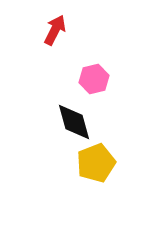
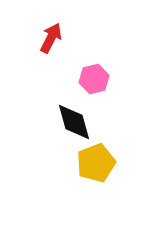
red arrow: moved 4 px left, 8 px down
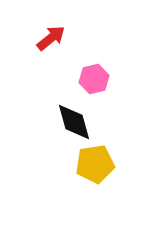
red arrow: rotated 24 degrees clockwise
yellow pentagon: moved 1 px left, 1 px down; rotated 12 degrees clockwise
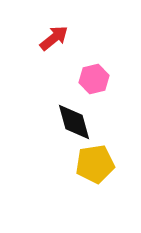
red arrow: moved 3 px right
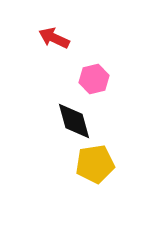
red arrow: rotated 116 degrees counterclockwise
black diamond: moved 1 px up
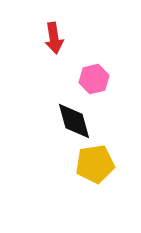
red arrow: rotated 124 degrees counterclockwise
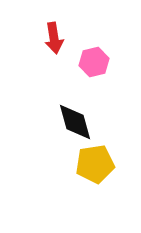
pink hexagon: moved 17 px up
black diamond: moved 1 px right, 1 px down
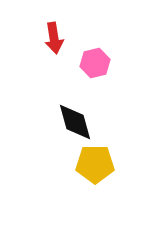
pink hexagon: moved 1 px right, 1 px down
yellow pentagon: rotated 9 degrees clockwise
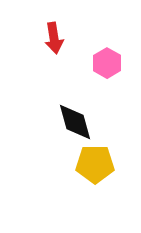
pink hexagon: moved 12 px right; rotated 16 degrees counterclockwise
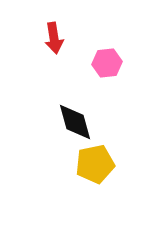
pink hexagon: rotated 24 degrees clockwise
yellow pentagon: rotated 12 degrees counterclockwise
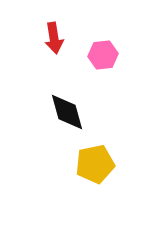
pink hexagon: moved 4 px left, 8 px up
black diamond: moved 8 px left, 10 px up
